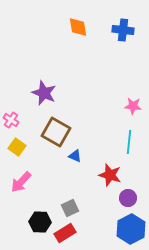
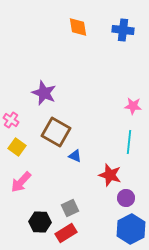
purple circle: moved 2 px left
red rectangle: moved 1 px right
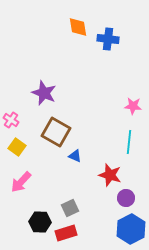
blue cross: moved 15 px left, 9 px down
red rectangle: rotated 15 degrees clockwise
